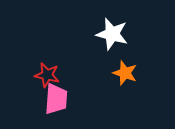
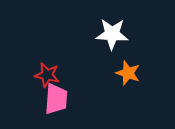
white star: rotated 12 degrees counterclockwise
orange star: moved 3 px right
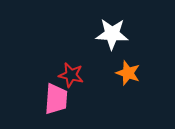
red star: moved 24 px right
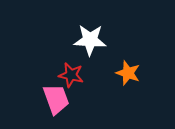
white star: moved 22 px left, 6 px down
pink trapezoid: rotated 24 degrees counterclockwise
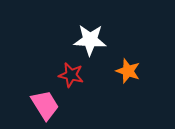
orange star: moved 2 px up
pink trapezoid: moved 11 px left, 6 px down; rotated 12 degrees counterclockwise
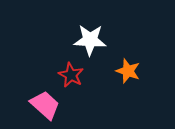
red star: rotated 15 degrees clockwise
pink trapezoid: rotated 16 degrees counterclockwise
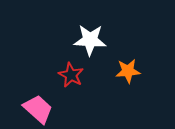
orange star: rotated 25 degrees counterclockwise
pink trapezoid: moved 7 px left, 4 px down
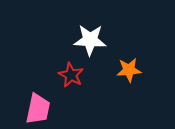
orange star: moved 1 px right, 1 px up
pink trapezoid: rotated 60 degrees clockwise
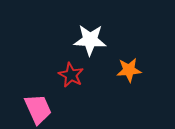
pink trapezoid: rotated 36 degrees counterclockwise
